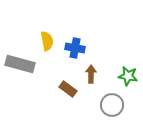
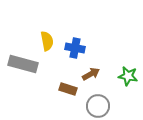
gray rectangle: moved 3 px right
brown arrow: rotated 60 degrees clockwise
brown rectangle: rotated 18 degrees counterclockwise
gray circle: moved 14 px left, 1 px down
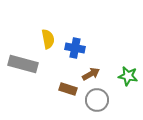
yellow semicircle: moved 1 px right, 2 px up
gray circle: moved 1 px left, 6 px up
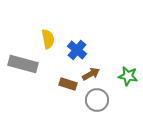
blue cross: moved 2 px right, 2 px down; rotated 30 degrees clockwise
brown rectangle: moved 5 px up
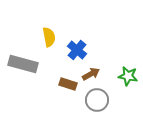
yellow semicircle: moved 1 px right, 2 px up
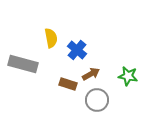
yellow semicircle: moved 2 px right, 1 px down
